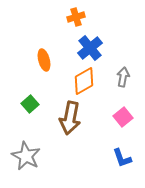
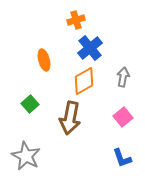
orange cross: moved 3 px down
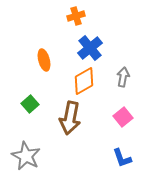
orange cross: moved 4 px up
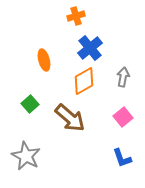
brown arrow: rotated 60 degrees counterclockwise
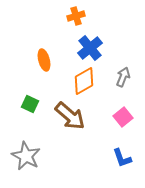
gray arrow: rotated 12 degrees clockwise
green square: rotated 24 degrees counterclockwise
brown arrow: moved 2 px up
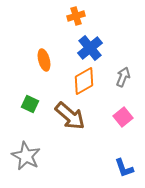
blue L-shape: moved 2 px right, 10 px down
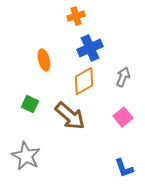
blue cross: rotated 15 degrees clockwise
